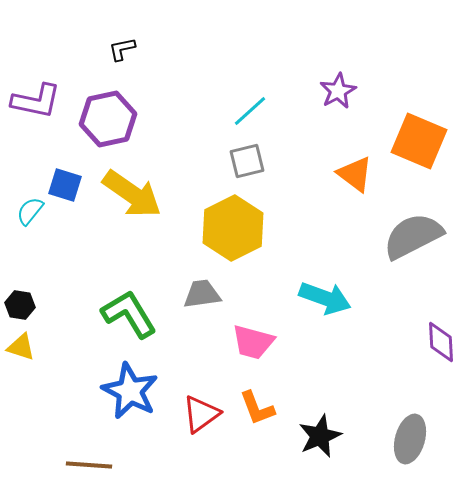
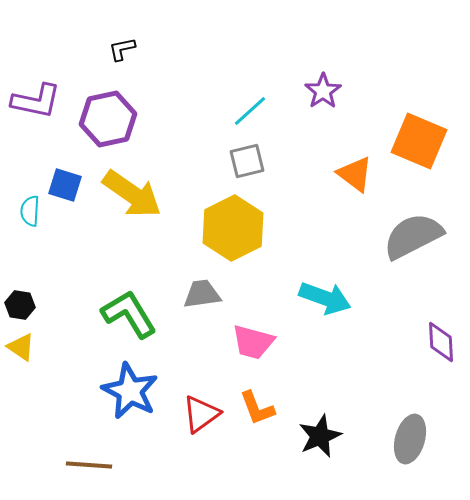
purple star: moved 15 px left; rotated 6 degrees counterclockwise
cyan semicircle: rotated 36 degrees counterclockwise
yellow triangle: rotated 16 degrees clockwise
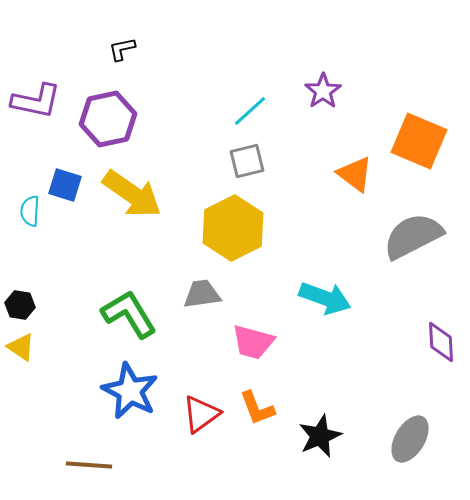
gray ellipse: rotated 15 degrees clockwise
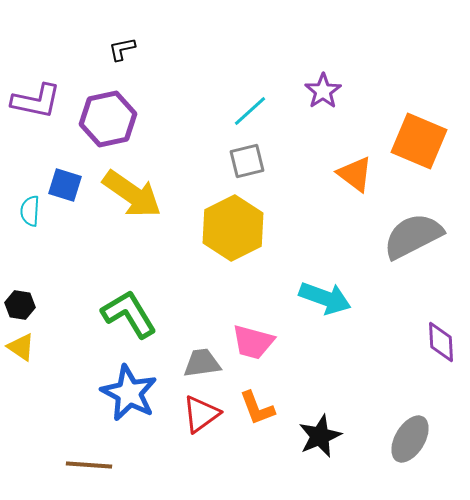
gray trapezoid: moved 69 px down
blue star: moved 1 px left, 2 px down
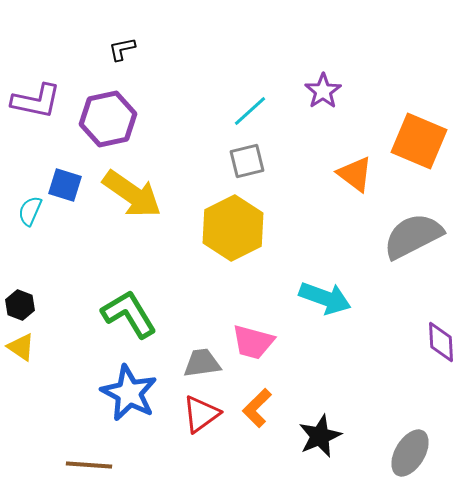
cyan semicircle: rotated 20 degrees clockwise
black hexagon: rotated 12 degrees clockwise
orange L-shape: rotated 66 degrees clockwise
gray ellipse: moved 14 px down
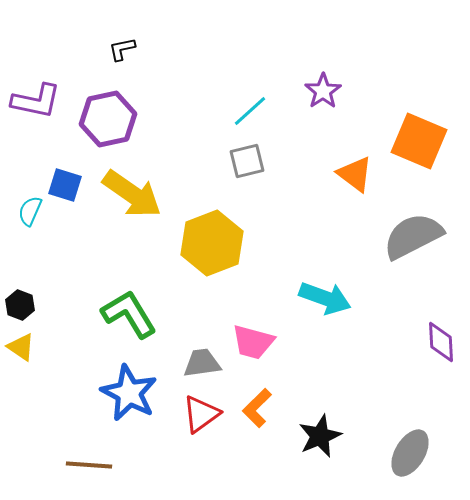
yellow hexagon: moved 21 px left, 15 px down; rotated 6 degrees clockwise
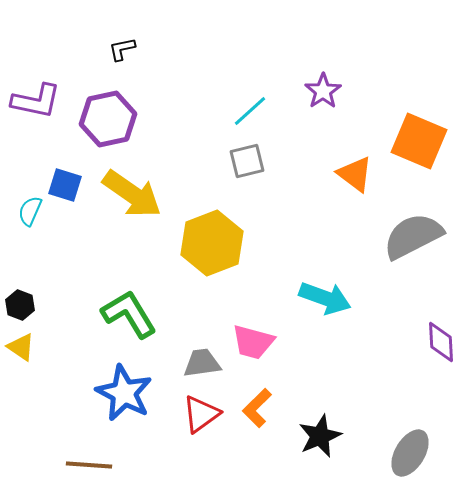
blue star: moved 5 px left
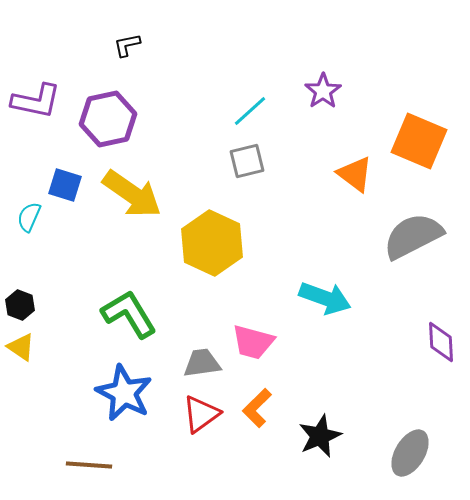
black L-shape: moved 5 px right, 4 px up
cyan semicircle: moved 1 px left, 6 px down
yellow hexagon: rotated 14 degrees counterclockwise
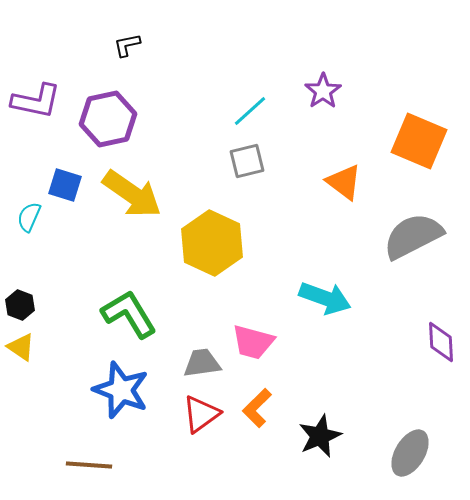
orange triangle: moved 11 px left, 8 px down
blue star: moved 3 px left, 3 px up; rotated 6 degrees counterclockwise
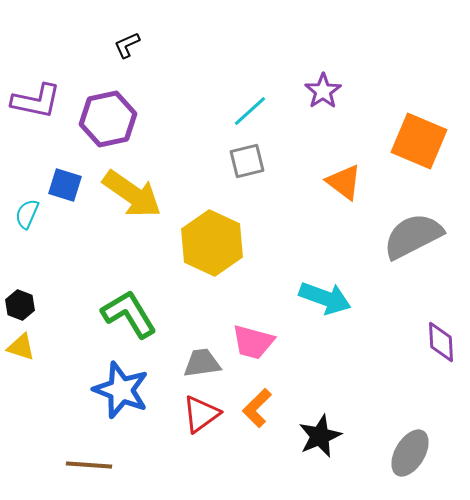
black L-shape: rotated 12 degrees counterclockwise
cyan semicircle: moved 2 px left, 3 px up
yellow triangle: rotated 16 degrees counterclockwise
